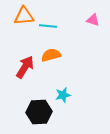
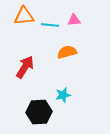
pink triangle: moved 19 px left; rotated 24 degrees counterclockwise
cyan line: moved 2 px right, 1 px up
orange semicircle: moved 16 px right, 3 px up
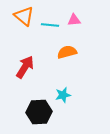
orange triangle: rotated 45 degrees clockwise
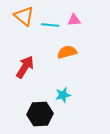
black hexagon: moved 1 px right, 2 px down
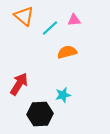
cyan line: moved 3 px down; rotated 48 degrees counterclockwise
red arrow: moved 6 px left, 17 px down
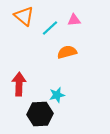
red arrow: rotated 30 degrees counterclockwise
cyan star: moved 6 px left
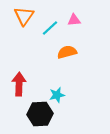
orange triangle: rotated 25 degrees clockwise
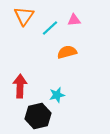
red arrow: moved 1 px right, 2 px down
black hexagon: moved 2 px left, 2 px down; rotated 10 degrees counterclockwise
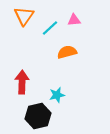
red arrow: moved 2 px right, 4 px up
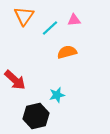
red arrow: moved 7 px left, 2 px up; rotated 130 degrees clockwise
black hexagon: moved 2 px left
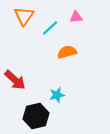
pink triangle: moved 2 px right, 3 px up
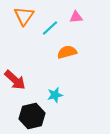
cyan star: moved 2 px left
black hexagon: moved 4 px left
